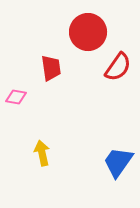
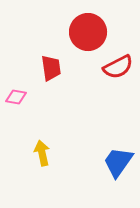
red semicircle: rotated 28 degrees clockwise
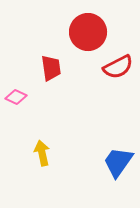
pink diamond: rotated 15 degrees clockwise
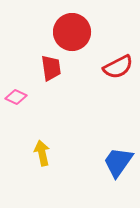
red circle: moved 16 px left
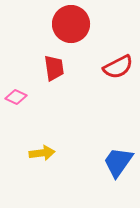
red circle: moved 1 px left, 8 px up
red trapezoid: moved 3 px right
yellow arrow: rotated 95 degrees clockwise
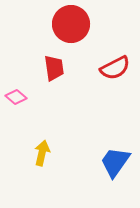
red semicircle: moved 3 px left, 1 px down
pink diamond: rotated 15 degrees clockwise
yellow arrow: rotated 70 degrees counterclockwise
blue trapezoid: moved 3 px left
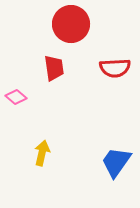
red semicircle: rotated 24 degrees clockwise
blue trapezoid: moved 1 px right
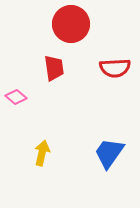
blue trapezoid: moved 7 px left, 9 px up
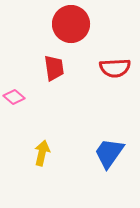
pink diamond: moved 2 px left
